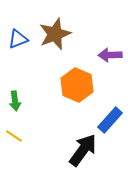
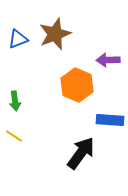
purple arrow: moved 2 px left, 5 px down
blue rectangle: rotated 52 degrees clockwise
black arrow: moved 2 px left, 3 px down
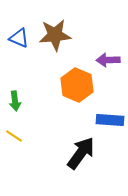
brown star: moved 1 px down; rotated 16 degrees clockwise
blue triangle: moved 1 px right, 1 px up; rotated 45 degrees clockwise
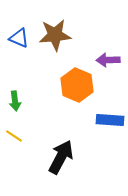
black arrow: moved 20 px left, 4 px down; rotated 8 degrees counterclockwise
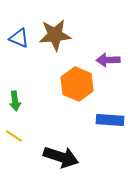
orange hexagon: moved 1 px up
black arrow: rotated 80 degrees clockwise
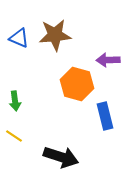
orange hexagon: rotated 8 degrees counterclockwise
blue rectangle: moved 5 px left, 4 px up; rotated 72 degrees clockwise
